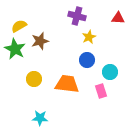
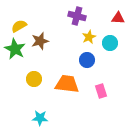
cyan circle: moved 29 px up
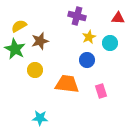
yellow circle: moved 1 px right, 9 px up
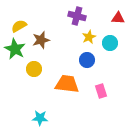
brown star: moved 1 px right, 1 px up
yellow circle: moved 1 px left, 1 px up
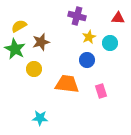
brown star: moved 2 px down
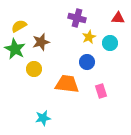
purple cross: moved 2 px down
blue circle: moved 2 px down
cyan star: moved 3 px right; rotated 14 degrees counterclockwise
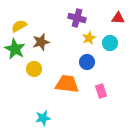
yellow star: moved 1 px down
